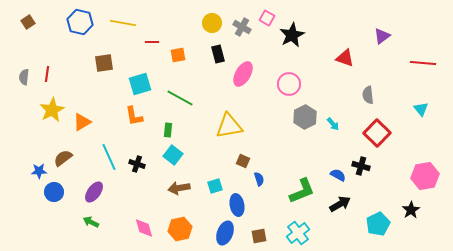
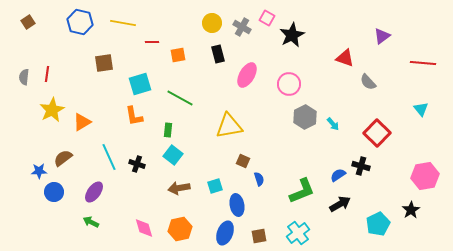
pink ellipse at (243, 74): moved 4 px right, 1 px down
gray semicircle at (368, 95): moved 13 px up; rotated 36 degrees counterclockwise
blue semicircle at (338, 175): rotated 63 degrees counterclockwise
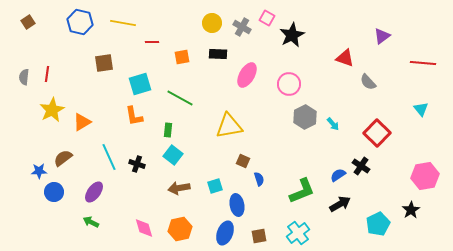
black rectangle at (218, 54): rotated 72 degrees counterclockwise
orange square at (178, 55): moved 4 px right, 2 px down
black cross at (361, 166): rotated 18 degrees clockwise
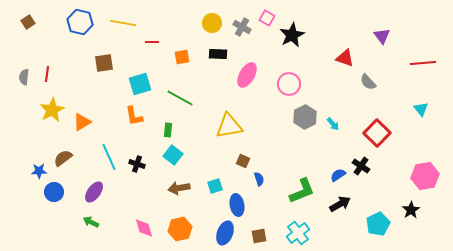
purple triangle at (382, 36): rotated 30 degrees counterclockwise
red line at (423, 63): rotated 10 degrees counterclockwise
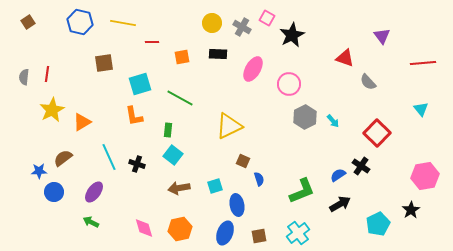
pink ellipse at (247, 75): moved 6 px right, 6 px up
cyan arrow at (333, 124): moved 3 px up
yellow triangle at (229, 126): rotated 16 degrees counterclockwise
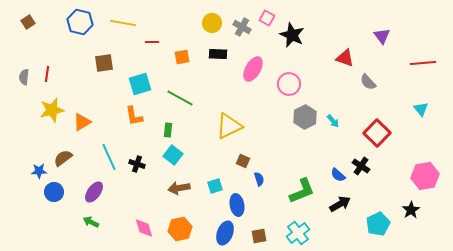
black star at (292, 35): rotated 20 degrees counterclockwise
yellow star at (52, 110): rotated 15 degrees clockwise
blue semicircle at (338, 175): rotated 105 degrees counterclockwise
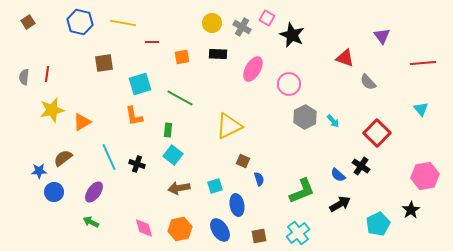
blue ellipse at (225, 233): moved 5 px left, 3 px up; rotated 55 degrees counterclockwise
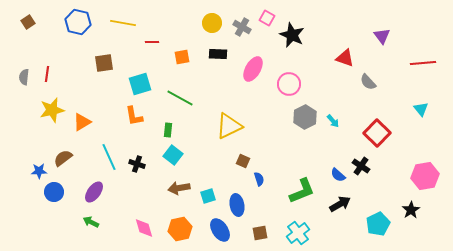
blue hexagon at (80, 22): moved 2 px left
cyan square at (215, 186): moved 7 px left, 10 px down
brown square at (259, 236): moved 1 px right, 3 px up
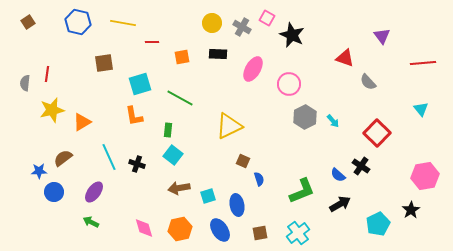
gray semicircle at (24, 77): moved 1 px right, 6 px down
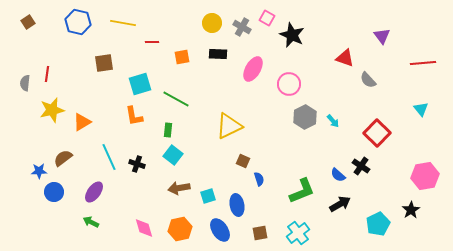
gray semicircle at (368, 82): moved 2 px up
green line at (180, 98): moved 4 px left, 1 px down
